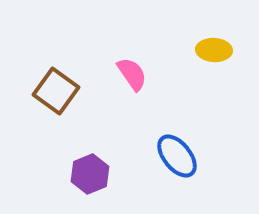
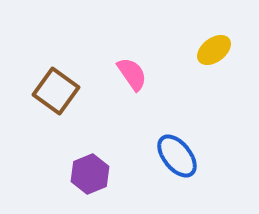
yellow ellipse: rotated 40 degrees counterclockwise
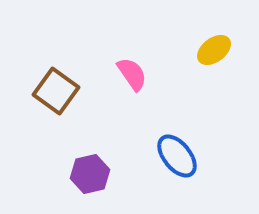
purple hexagon: rotated 9 degrees clockwise
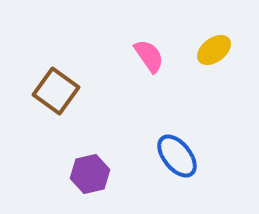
pink semicircle: moved 17 px right, 18 px up
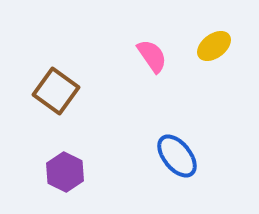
yellow ellipse: moved 4 px up
pink semicircle: moved 3 px right
purple hexagon: moved 25 px left, 2 px up; rotated 21 degrees counterclockwise
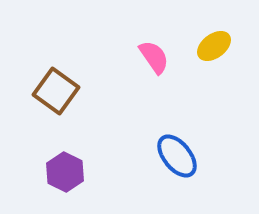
pink semicircle: moved 2 px right, 1 px down
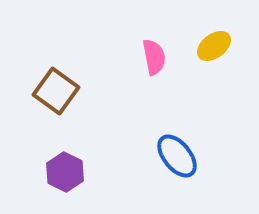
pink semicircle: rotated 24 degrees clockwise
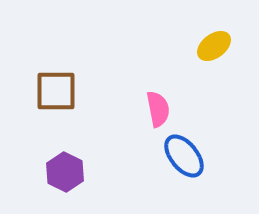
pink semicircle: moved 4 px right, 52 px down
brown square: rotated 36 degrees counterclockwise
blue ellipse: moved 7 px right
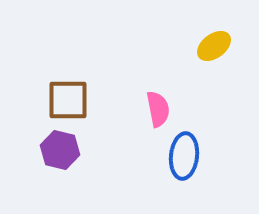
brown square: moved 12 px right, 9 px down
blue ellipse: rotated 45 degrees clockwise
purple hexagon: moved 5 px left, 22 px up; rotated 12 degrees counterclockwise
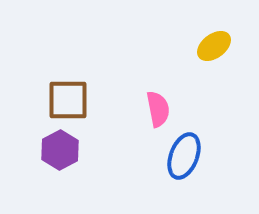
purple hexagon: rotated 18 degrees clockwise
blue ellipse: rotated 15 degrees clockwise
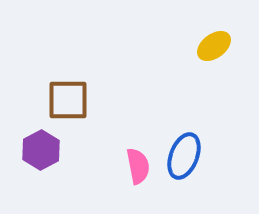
pink semicircle: moved 20 px left, 57 px down
purple hexagon: moved 19 px left
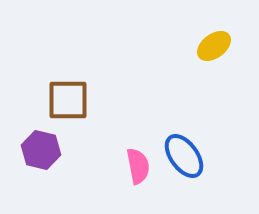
purple hexagon: rotated 18 degrees counterclockwise
blue ellipse: rotated 57 degrees counterclockwise
